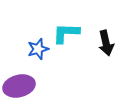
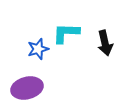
black arrow: moved 1 px left
purple ellipse: moved 8 px right, 2 px down
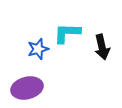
cyan L-shape: moved 1 px right
black arrow: moved 3 px left, 4 px down
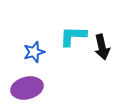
cyan L-shape: moved 6 px right, 3 px down
blue star: moved 4 px left, 3 px down
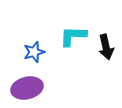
black arrow: moved 4 px right
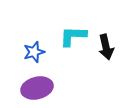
purple ellipse: moved 10 px right
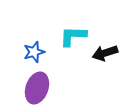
black arrow: moved 1 px left, 6 px down; rotated 85 degrees clockwise
purple ellipse: rotated 56 degrees counterclockwise
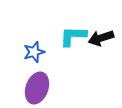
black arrow: moved 4 px left, 15 px up
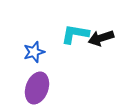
cyan L-shape: moved 2 px right, 2 px up; rotated 8 degrees clockwise
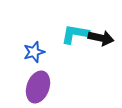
black arrow: rotated 150 degrees counterclockwise
purple ellipse: moved 1 px right, 1 px up
